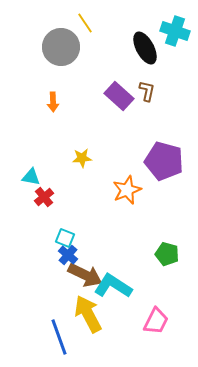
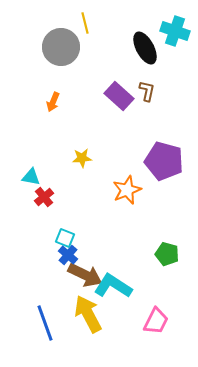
yellow line: rotated 20 degrees clockwise
orange arrow: rotated 24 degrees clockwise
blue line: moved 14 px left, 14 px up
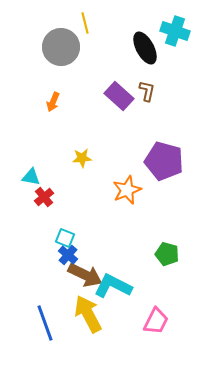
cyan L-shape: rotated 6 degrees counterclockwise
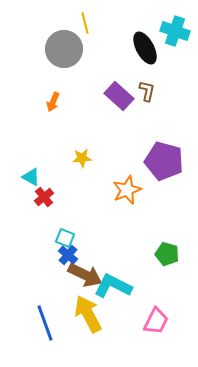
gray circle: moved 3 px right, 2 px down
cyan triangle: rotated 18 degrees clockwise
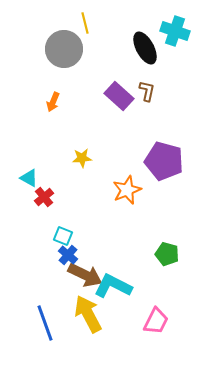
cyan triangle: moved 2 px left, 1 px down
cyan square: moved 2 px left, 2 px up
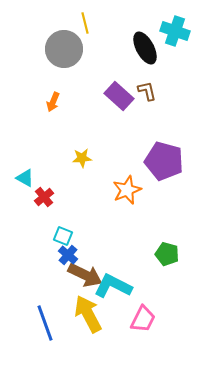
brown L-shape: rotated 25 degrees counterclockwise
cyan triangle: moved 4 px left
pink trapezoid: moved 13 px left, 2 px up
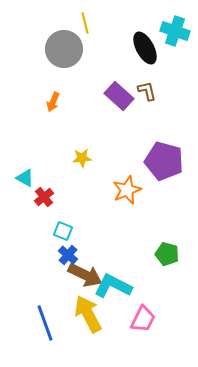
cyan square: moved 5 px up
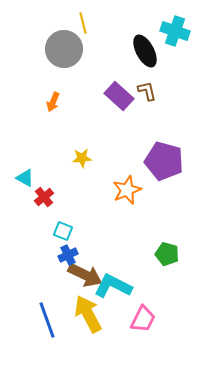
yellow line: moved 2 px left
black ellipse: moved 3 px down
blue cross: rotated 24 degrees clockwise
blue line: moved 2 px right, 3 px up
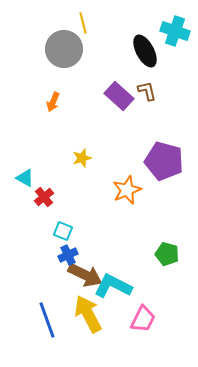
yellow star: rotated 12 degrees counterclockwise
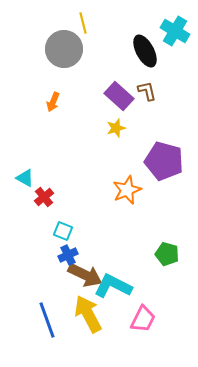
cyan cross: rotated 12 degrees clockwise
yellow star: moved 34 px right, 30 px up
